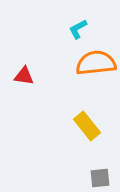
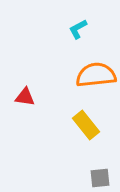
orange semicircle: moved 12 px down
red triangle: moved 1 px right, 21 px down
yellow rectangle: moved 1 px left, 1 px up
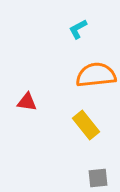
red triangle: moved 2 px right, 5 px down
gray square: moved 2 px left
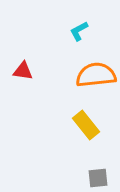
cyan L-shape: moved 1 px right, 2 px down
red triangle: moved 4 px left, 31 px up
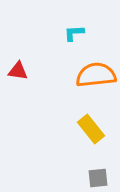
cyan L-shape: moved 5 px left, 2 px down; rotated 25 degrees clockwise
red triangle: moved 5 px left
yellow rectangle: moved 5 px right, 4 px down
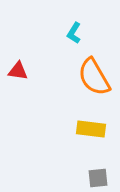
cyan L-shape: rotated 55 degrees counterclockwise
orange semicircle: moved 2 px left, 2 px down; rotated 114 degrees counterclockwise
yellow rectangle: rotated 44 degrees counterclockwise
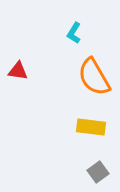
yellow rectangle: moved 2 px up
gray square: moved 6 px up; rotated 30 degrees counterclockwise
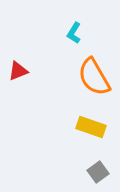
red triangle: rotated 30 degrees counterclockwise
yellow rectangle: rotated 12 degrees clockwise
